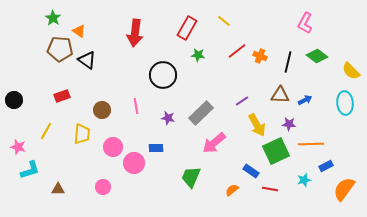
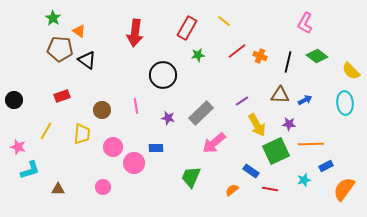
green star at (198, 55): rotated 16 degrees counterclockwise
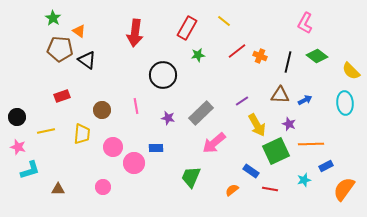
black circle at (14, 100): moved 3 px right, 17 px down
purple star at (289, 124): rotated 16 degrees clockwise
yellow line at (46, 131): rotated 48 degrees clockwise
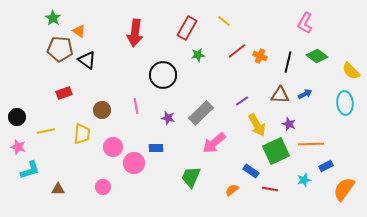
red rectangle at (62, 96): moved 2 px right, 3 px up
blue arrow at (305, 100): moved 6 px up
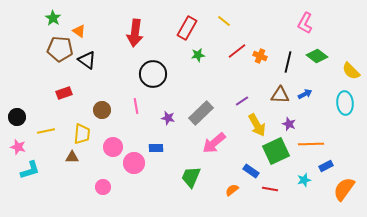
black circle at (163, 75): moved 10 px left, 1 px up
brown triangle at (58, 189): moved 14 px right, 32 px up
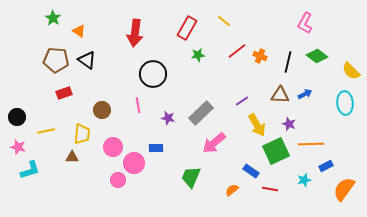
brown pentagon at (60, 49): moved 4 px left, 11 px down
pink line at (136, 106): moved 2 px right, 1 px up
pink circle at (103, 187): moved 15 px right, 7 px up
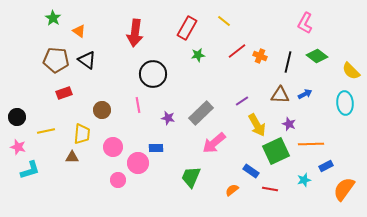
pink circle at (134, 163): moved 4 px right
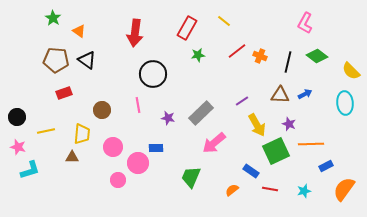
cyan star at (304, 180): moved 11 px down
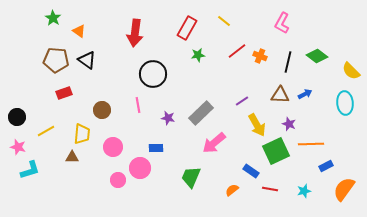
pink L-shape at (305, 23): moved 23 px left
yellow line at (46, 131): rotated 18 degrees counterclockwise
pink circle at (138, 163): moved 2 px right, 5 px down
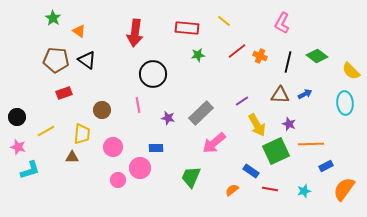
red rectangle at (187, 28): rotated 65 degrees clockwise
